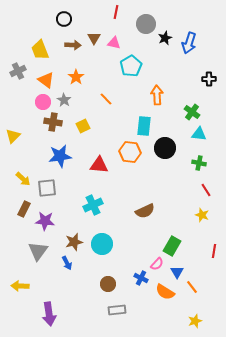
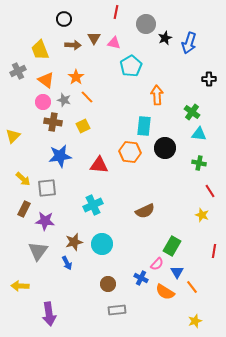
orange line at (106, 99): moved 19 px left, 2 px up
gray star at (64, 100): rotated 16 degrees counterclockwise
red line at (206, 190): moved 4 px right, 1 px down
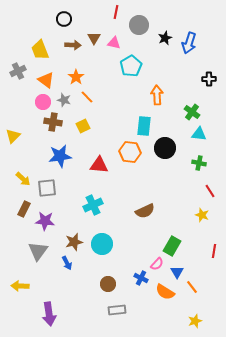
gray circle at (146, 24): moved 7 px left, 1 px down
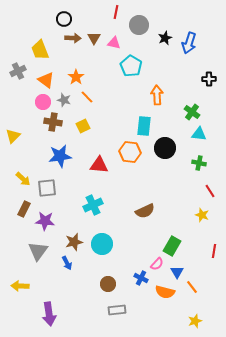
brown arrow at (73, 45): moved 7 px up
cyan pentagon at (131, 66): rotated 10 degrees counterclockwise
orange semicircle at (165, 292): rotated 18 degrees counterclockwise
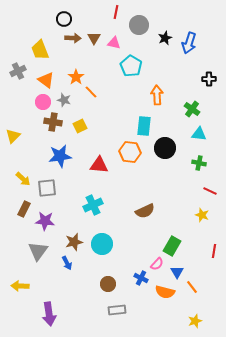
orange line at (87, 97): moved 4 px right, 5 px up
green cross at (192, 112): moved 3 px up
yellow square at (83, 126): moved 3 px left
red line at (210, 191): rotated 32 degrees counterclockwise
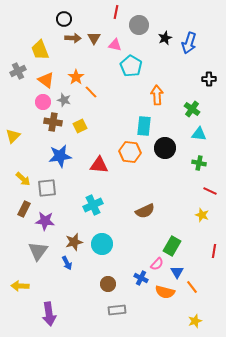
pink triangle at (114, 43): moved 1 px right, 2 px down
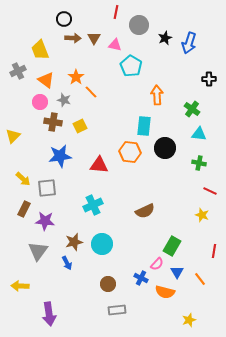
pink circle at (43, 102): moved 3 px left
orange line at (192, 287): moved 8 px right, 8 px up
yellow star at (195, 321): moved 6 px left, 1 px up
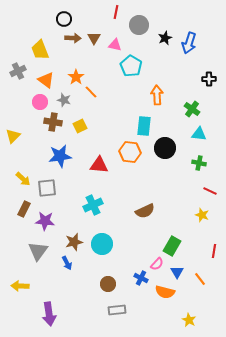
yellow star at (189, 320): rotated 24 degrees counterclockwise
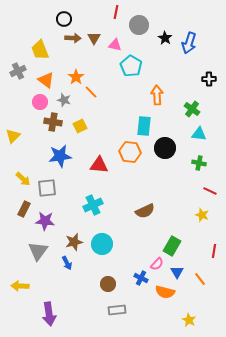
black star at (165, 38): rotated 16 degrees counterclockwise
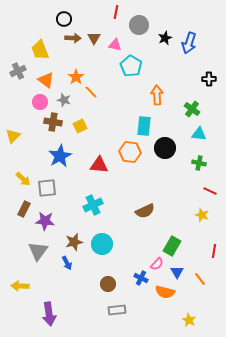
black star at (165, 38): rotated 16 degrees clockwise
blue star at (60, 156): rotated 20 degrees counterclockwise
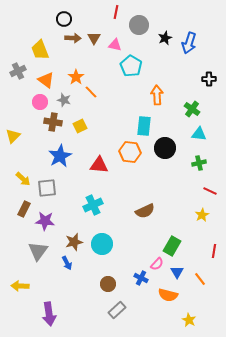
green cross at (199, 163): rotated 24 degrees counterclockwise
yellow star at (202, 215): rotated 24 degrees clockwise
orange semicircle at (165, 292): moved 3 px right, 3 px down
gray rectangle at (117, 310): rotated 36 degrees counterclockwise
